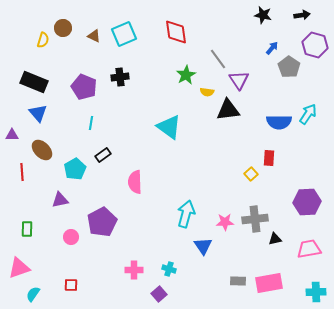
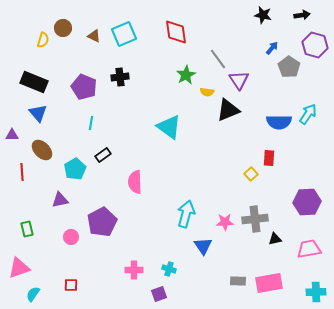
black triangle at (228, 110): rotated 15 degrees counterclockwise
green rectangle at (27, 229): rotated 14 degrees counterclockwise
purple square at (159, 294): rotated 21 degrees clockwise
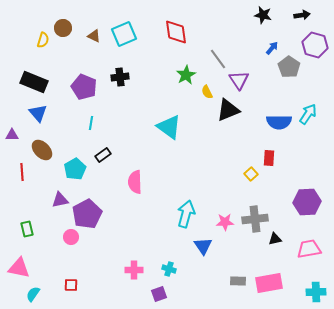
yellow semicircle at (207, 92): rotated 56 degrees clockwise
purple pentagon at (102, 222): moved 15 px left, 8 px up
pink triangle at (19, 268): rotated 30 degrees clockwise
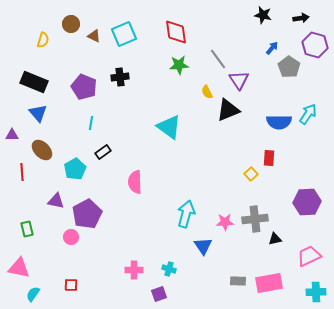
black arrow at (302, 15): moved 1 px left, 3 px down
brown circle at (63, 28): moved 8 px right, 4 px up
green star at (186, 75): moved 7 px left, 10 px up; rotated 24 degrees clockwise
black rectangle at (103, 155): moved 3 px up
purple triangle at (60, 200): moved 4 px left, 1 px down; rotated 24 degrees clockwise
pink trapezoid at (309, 249): moved 7 px down; rotated 15 degrees counterclockwise
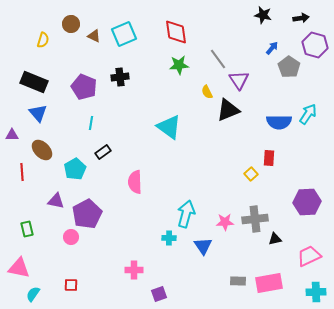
cyan cross at (169, 269): moved 31 px up; rotated 16 degrees counterclockwise
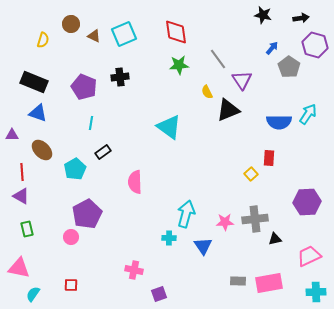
purple triangle at (239, 80): moved 3 px right
blue triangle at (38, 113): rotated 30 degrees counterclockwise
purple triangle at (56, 201): moved 35 px left, 5 px up; rotated 18 degrees clockwise
pink cross at (134, 270): rotated 12 degrees clockwise
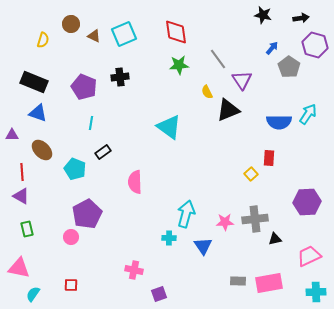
cyan pentagon at (75, 169): rotated 20 degrees counterclockwise
